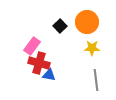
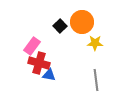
orange circle: moved 5 px left
yellow star: moved 3 px right, 5 px up
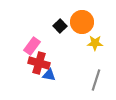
gray line: rotated 25 degrees clockwise
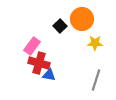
orange circle: moved 3 px up
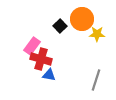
yellow star: moved 2 px right, 9 px up
red cross: moved 2 px right, 4 px up
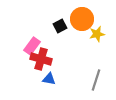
black square: rotated 16 degrees clockwise
yellow star: rotated 14 degrees counterclockwise
blue triangle: moved 4 px down
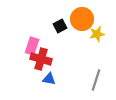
pink rectangle: rotated 18 degrees counterclockwise
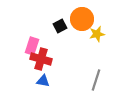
blue triangle: moved 6 px left, 2 px down
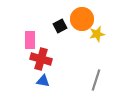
pink rectangle: moved 2 px left, 6 px up; rotated 18 degrees counterclockwise
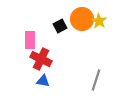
yellow star: moved 2 px right, 13 px up; rotated 28 degrees counterclockwise
red cross: rotated 10 degrees clockwise
